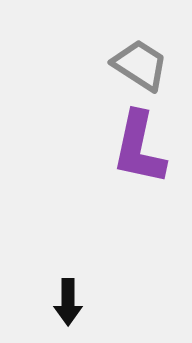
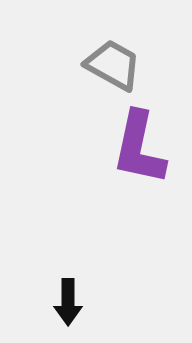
gray trapezoid: moved 27 px left; rotated 4 degrees counterclockwise
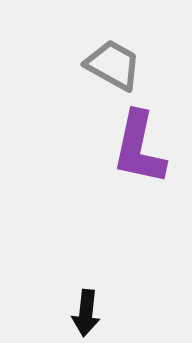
black arrow: moved 18 px right, 11 px down; rotated 6 degrees clockwise
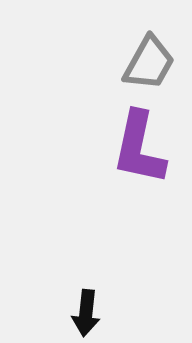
gray trapezoid: moved 36 px right, 2 px up; rotated 90 degrees clockwise
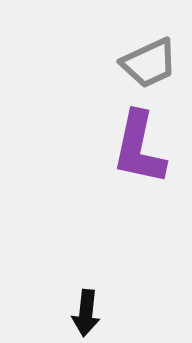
gray trapezoid: rotated 36 degrees clockwise
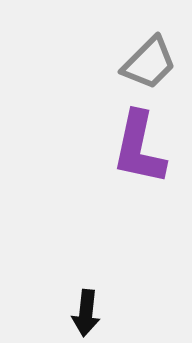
gray trapezoid: rotated 20 degrees counterclockwise
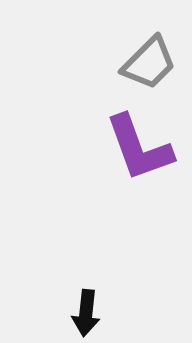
purple L-shape: rotated 32 degrees counterclockwise
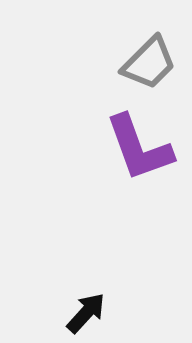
black arrow: rotated 144 degrees counterclockwise
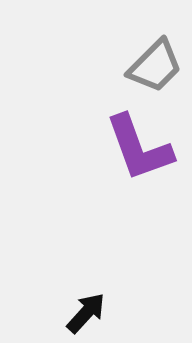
gray trapezoid: moved 6 px right, 3 px down
